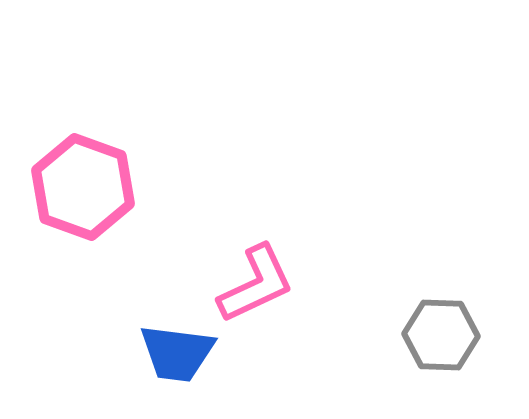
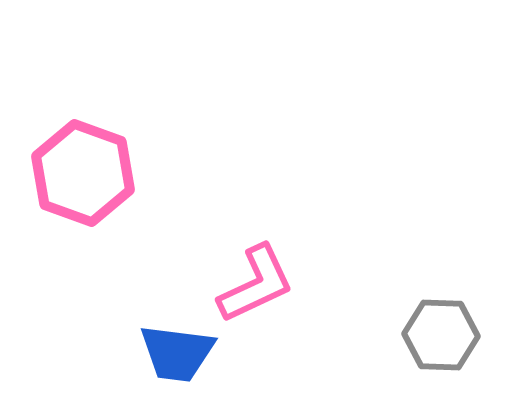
pink hexagon: moved 14 px up
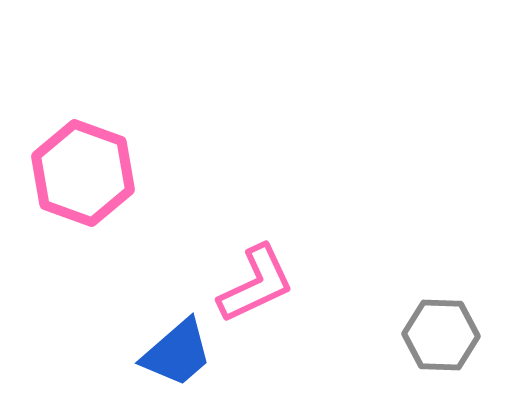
blue trapezoid: rotated 48 degrees counterclockwise
